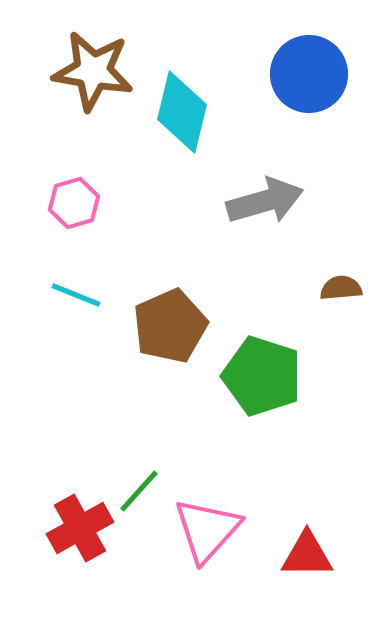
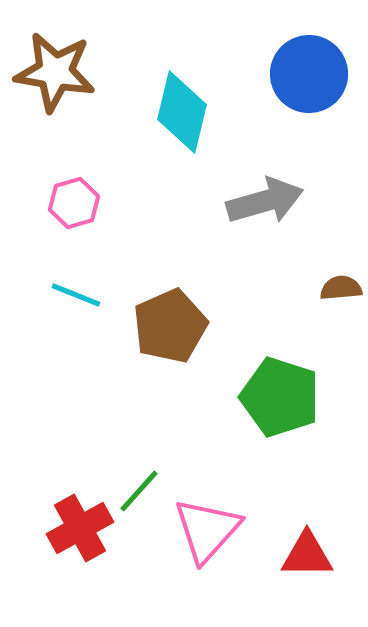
brown star: moved 38 px left, 1 px down
green pentagon: moved 18 px right, 21 px down
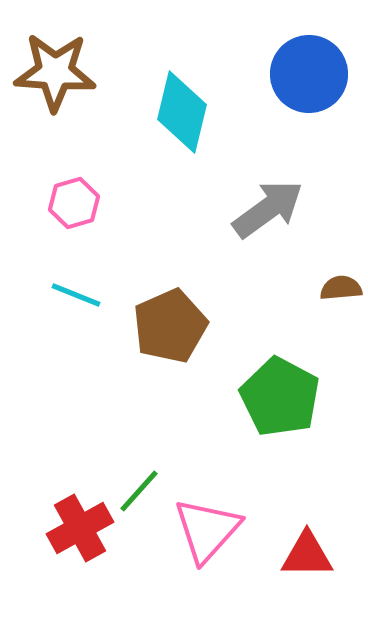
brown star: rotated 6 degrees counterclockwise
gray arrow: moved 3 px right, 8 px down; rotated 20 degrees counterclockwise
green pentagon: rotated 10 degrees clockwise
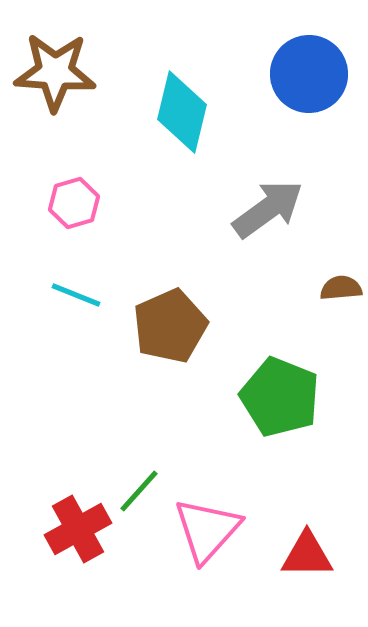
green pentagon: rotated 6 degrees counterclockwise
red cross: moved 2 px left, 1 px down
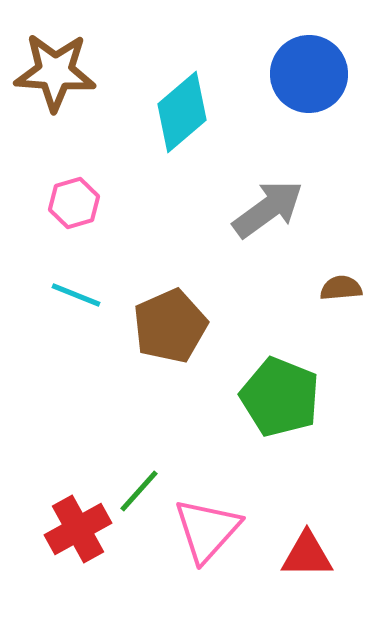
cyan diamond: rotated 36 degrees clockwise
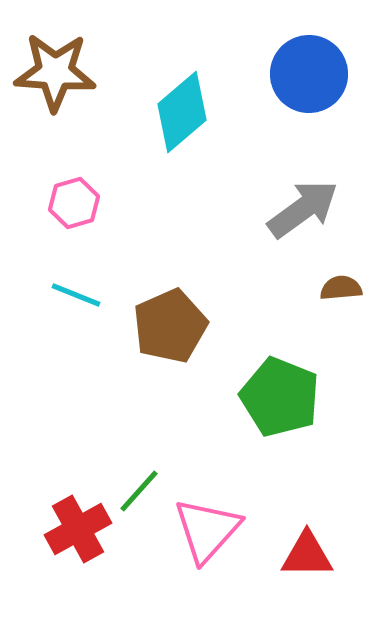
gray arrow: moved 35 px right
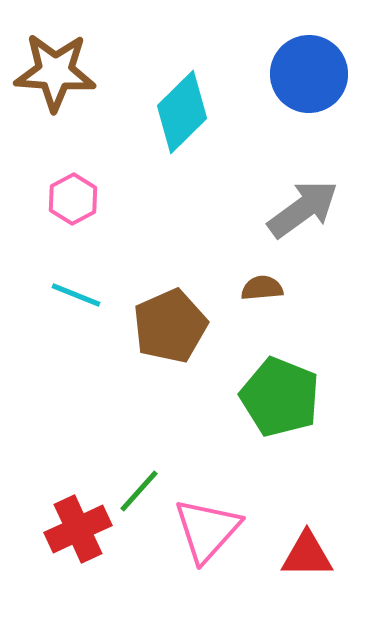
cyan diamond: rotated 4 degrees counterclockwise
pink hexagon: moved 1 px left, 4 px up; rotated 12 degrees counterclockwise
brown semicircle: moved 79 px left
red cross: rotated 4 degrees clockwise
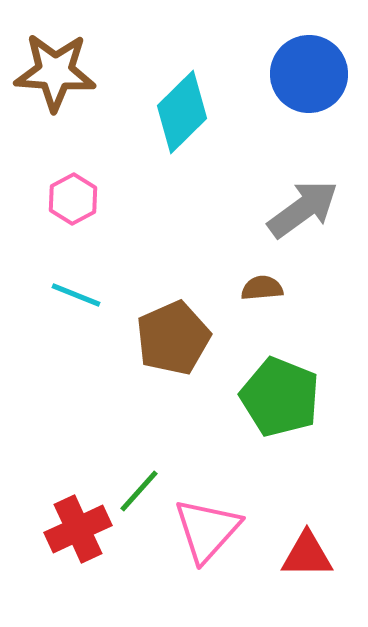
brown pentagon: moved 3 px right, 12 px down
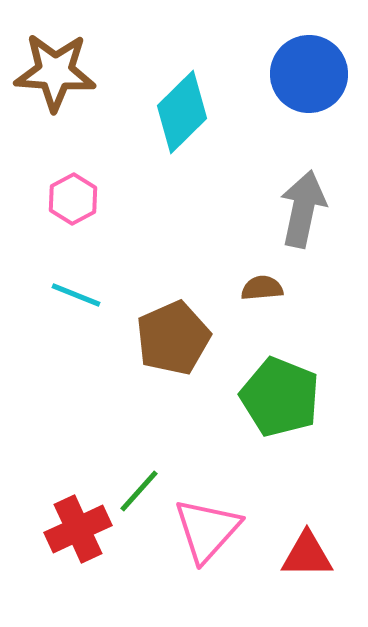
gray arrow: rotated 42 degrees counterclockwise
